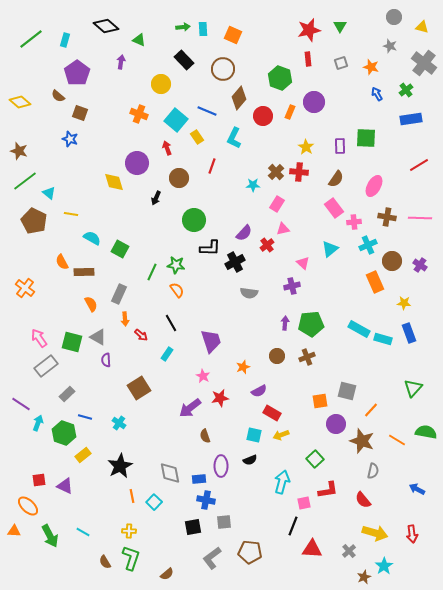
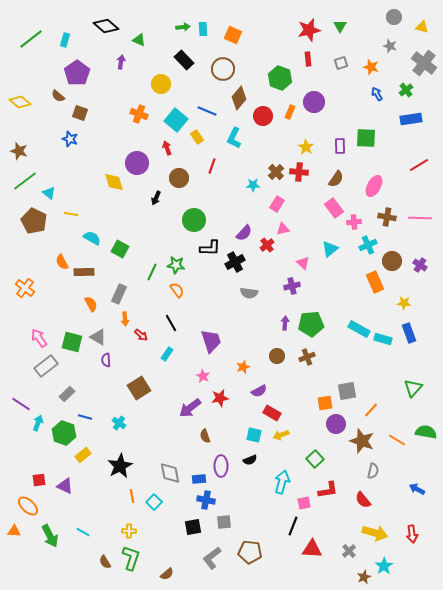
gray square at (347, 391): rotated 24 degrees counterclockwise
orange square at (320, 401): moved 5 px right, 2 px down
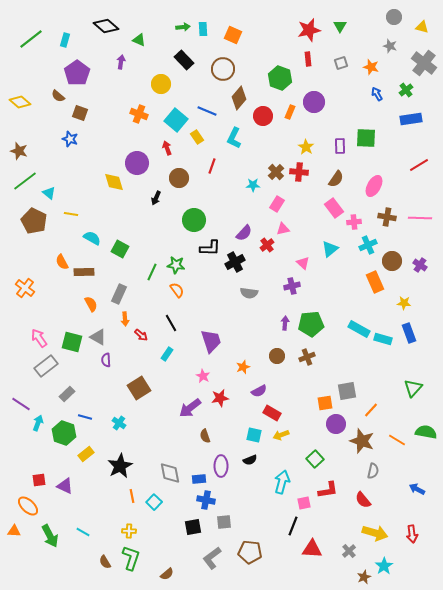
yellow rectangle at (83, 455): moved 3 px right, 1 px up
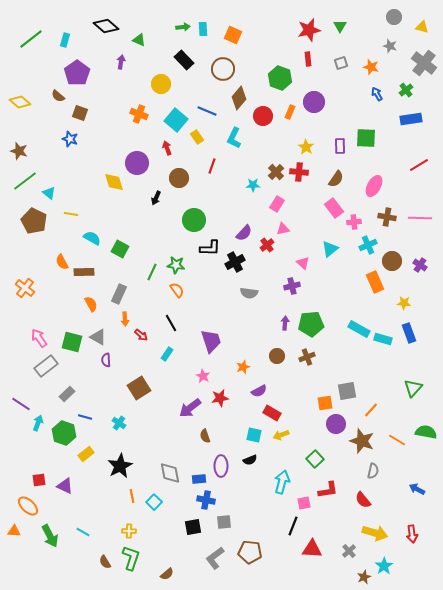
gray L-shape at (212, 558): moved 3 px right
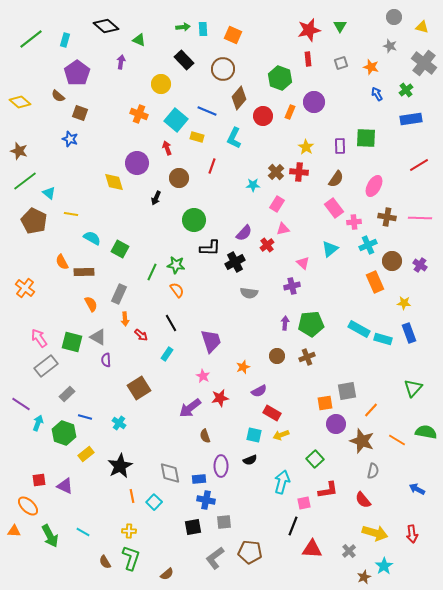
yellow rectangle at (197, 137): rotated 40 degrees counterclockwise
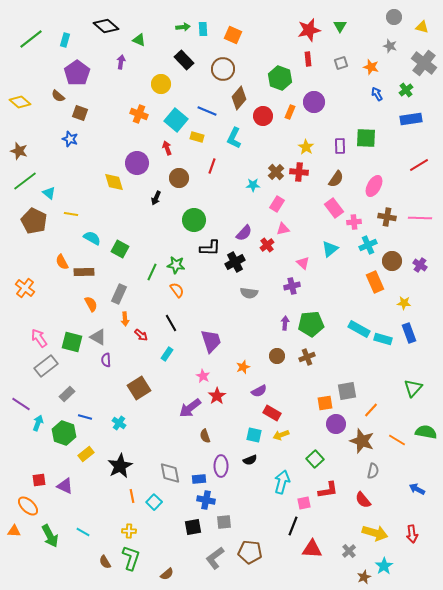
red star at (220, 398): moved 3 px left, 2 px up; rotated 24 degrees counterclockwise
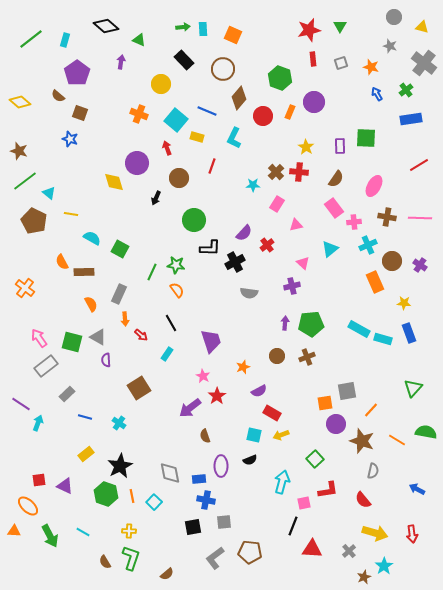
red rectangle at (308, 59): moved 5 px right
pink triangle at (283, 229): moved 13 px right, 4 px up
green hexagon at (64, 433): moved 42 px right, 61 px down
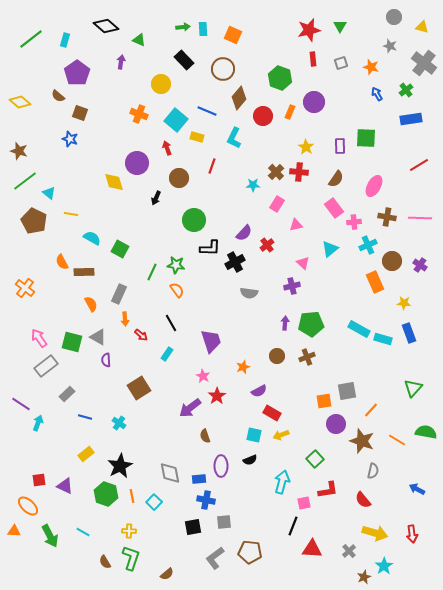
orange square at (325, 403): moved 1 px left, 2 px up
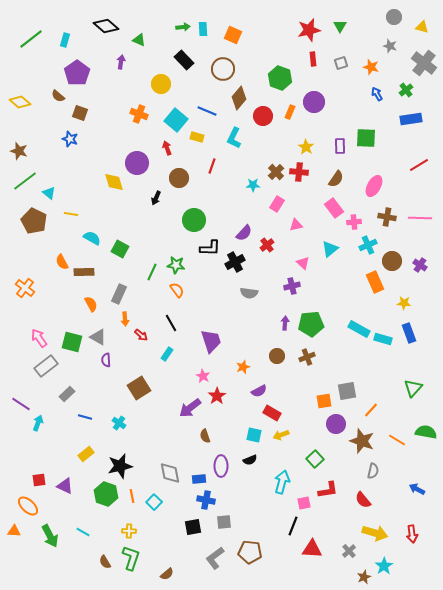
black star at (120, 466): rotated 15 degrees clockwise
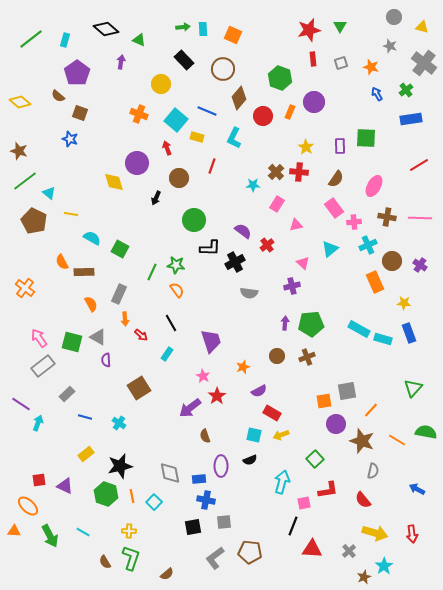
black diamond at (106, 26): moved 3 px down
purple semicircle at (244, 233): moved 1 px left, 2 px up; rotated 96 degrees counterclockwise
gray rectangle at (46, 366): moved 3 px left
